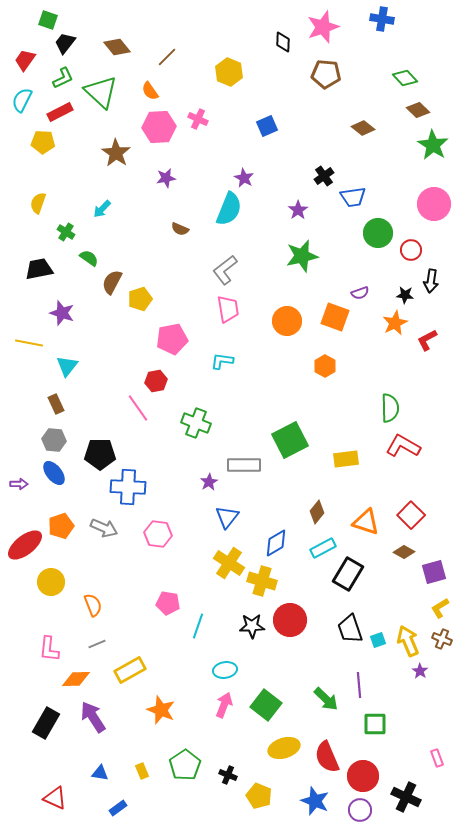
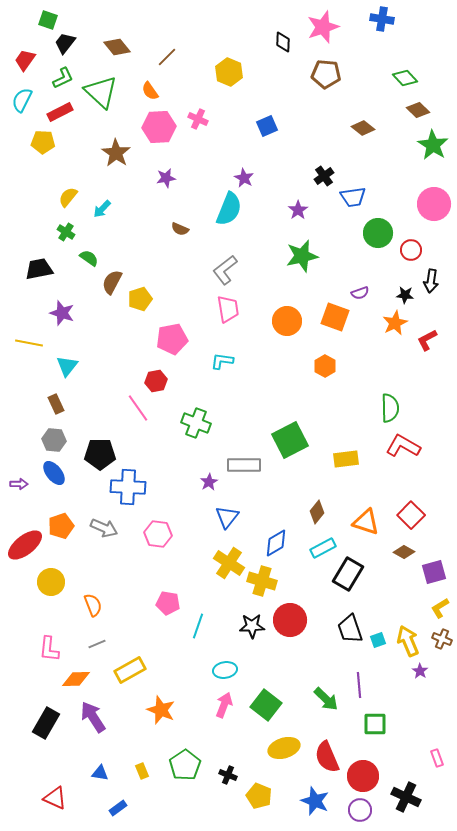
yellow semicircle at (38, 203): moved 30 px right, 6 px up; rotated 20 degrees clockwise
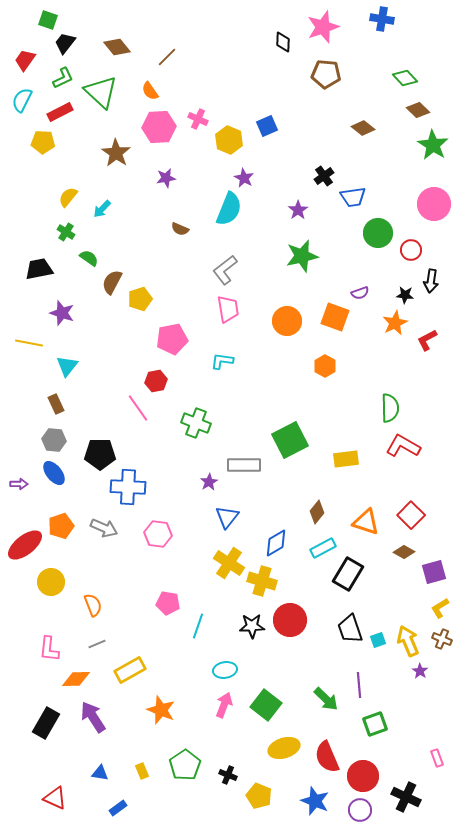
yellow hexagon at (229, 72): moved 68 px down
green square at (375, 724): rotated 20 degrees counterclockwise
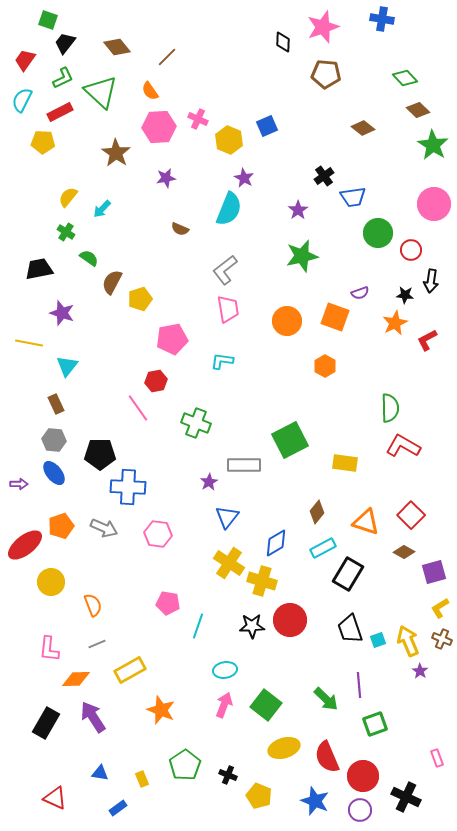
yellow rectangle at (346, 459): moved 1 px left, 4 px down; rotated 15 degrees clockwise
yellow rectangle at (142, 771): moved 8 px down
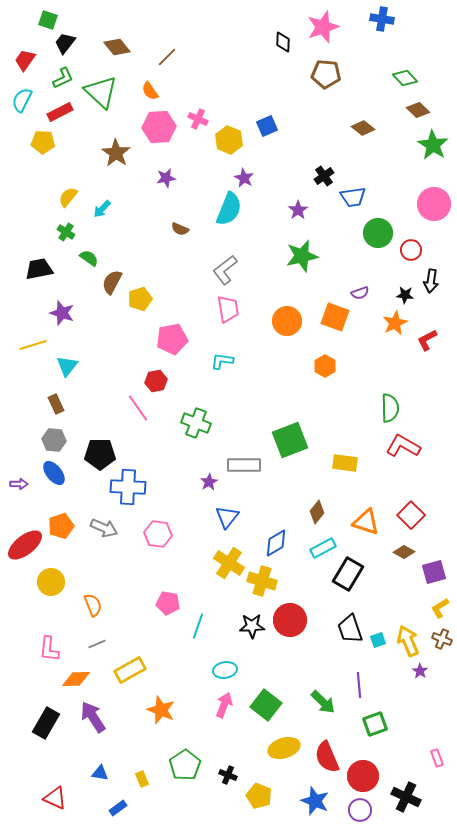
yellow line at (29, 343): moved 4 px right, 2 px down; rotated 28 degrees counterclockwise
green square at (290, 440): rotated 6 degrees clockwise
green arrow at (326, 699): moved 3 px left, 3 px down
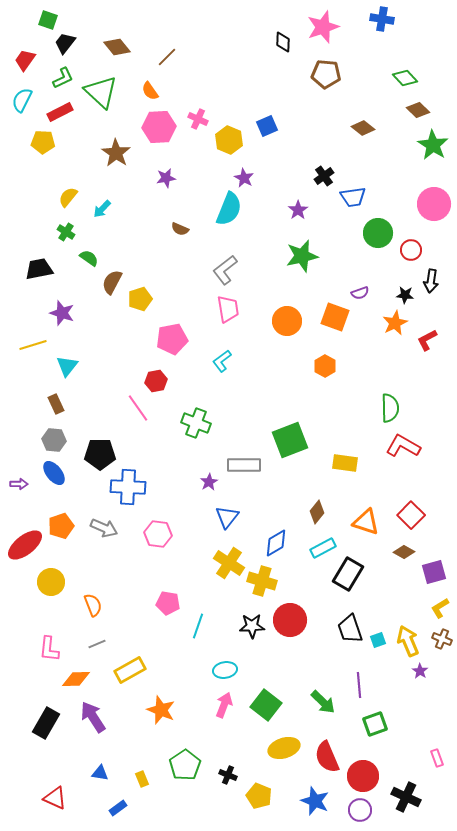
cyan L-shape at (222, 361): rotated 45 degrees counterclockwise
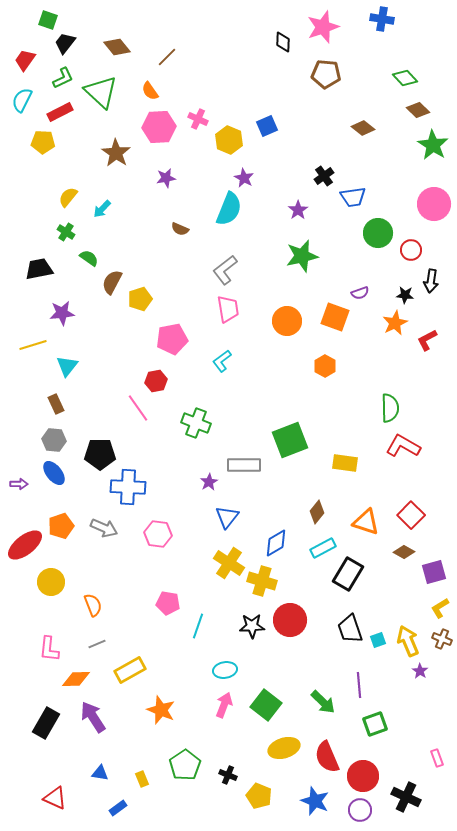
purple star at (62, 313): rotated 25 degrees counterclockwise
